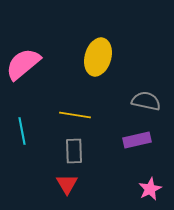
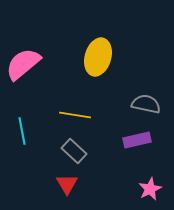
gray semicircle: moved 3 px down
gray rectangle: rotated 45 degrees counterclockwise
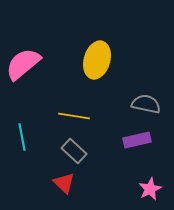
yellow ellipse: moved 1 px left, 3 px down
yellow line: moved 1 px left, 1 px down
cyan line: moved 6 px down
red triangle: moved 3 px left, 1 px up; rotated 15 degrees counterclockwise
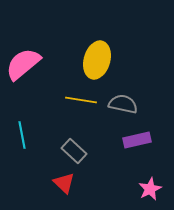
gray semicircle: moved 23 px left
yellow line: moved 7 px right, 16 px up
cyan line: moved 2 px up
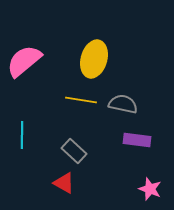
yellow ellipse: moved 3 px left, 1 px up
pink semicircle: moved 1 px right, 3 px up
cyan line: rotated 12 degrees clockwise
purple rectangle: rotated 20 degrees clockwise
red triangle: rotated 15 degrees counterclockwise
pink star: rotated 25 degrees counterclockwise
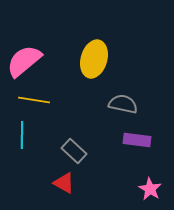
yellow line: moved 47 px left
pink star: rotated 10 degrees clockwise
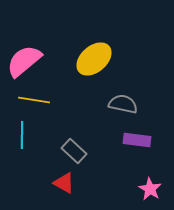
yellow ellipse: rotated 33 degrees clockwise
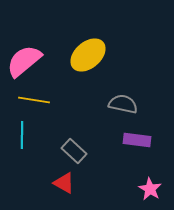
yellow ellipse: moved 6 px left, 4 px up
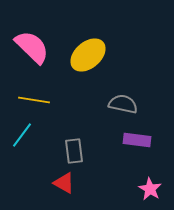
pink semicircle: moved 8 px right, 14 px up; rotated 84 degrees clockwise
cyan line: rotated 36 degrees clockwise
gray rectangle: rotated 40 degrees clockwise
